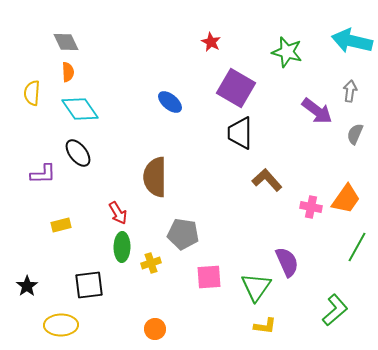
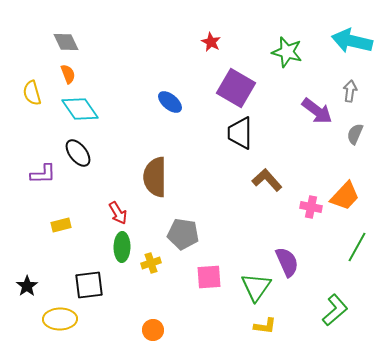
orange semicircle: moved 2 px down; rotated 18 degrees counterclockwise
yellow semicircle: rotated 20 degrees counterclockwise
orange trapezoid: moved 1 px left, 3 px up; rotated 8 degrees clockwise
yellow ellipse: moved 1 px left, 6 px up
orange circle: moved 2 px left, 1 px down
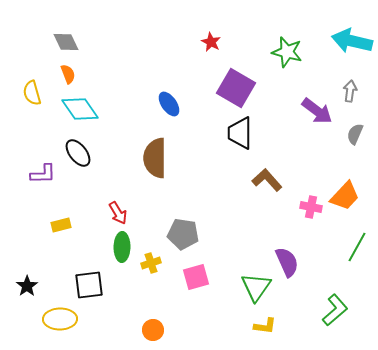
blue ellipse: moved 1 px left, 2 px down; rotated 15 degrees clockwise
brown semicircle: moved 19 px up
pink square: moved 13 px left; rotated 12 degrees counterclockwise
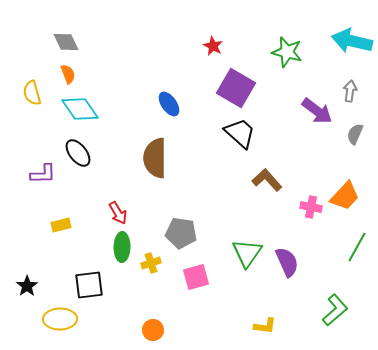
red star: moved 2 px right, 4 px down
black trapezoid: rotated 132 degrees clockwise
gray pentagon: moved 2 px left, 1 px up
green triangle: moved 9 px left, 34 px up
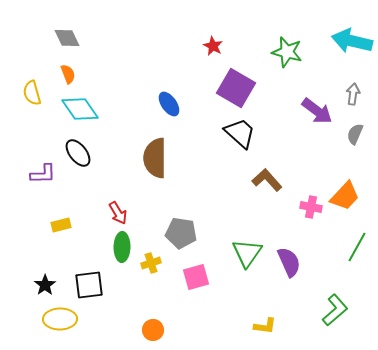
gray diamond: moved 1 px right, 4 px up
gray arrow: moved 3 px right, 3 px down
purple semicircle: moved 2 px right
black star: moved 18 px right, 1 px up
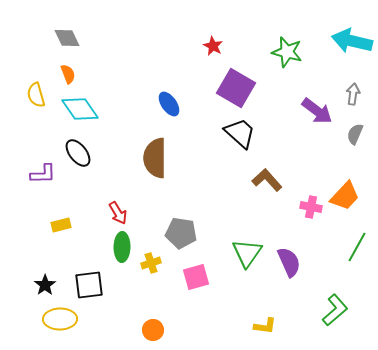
yellow semicircle: moved 4 px right, 2 px down
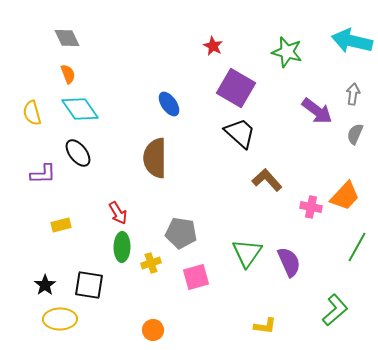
yellow semicircle: moved 4 px left, 18 px down
black square: rotated 16 degrees clockwise
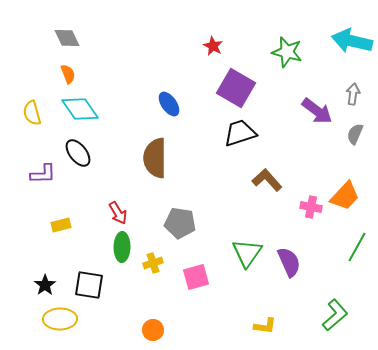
black trapezoid: rotated 60 degrees counterclockwise
gray pentagon: moved 1 px left, 10 px up
yellow cross: moved 2 px right
green L-shape: moved 5 px down
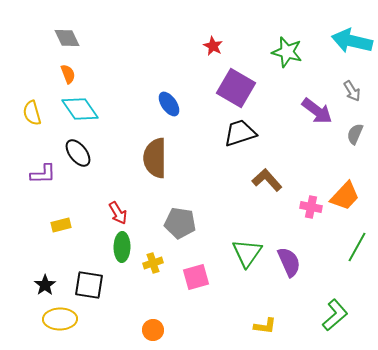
gray arrow: moved 1 px left, 3 px up; rotated 140 degrees clockwise
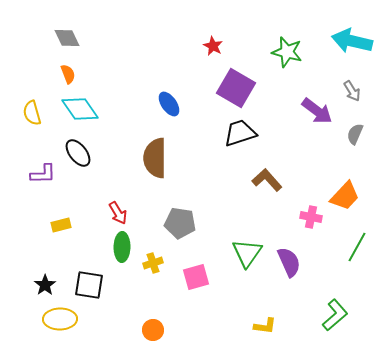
pink cross: moved 10 px down
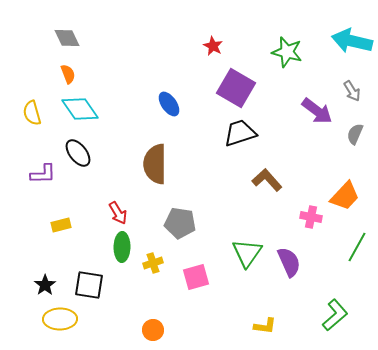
brown semicircle: moved 6 px down
